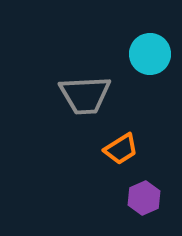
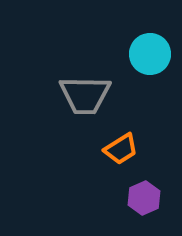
gray trapezoid: rotated 4 degrees clockwise
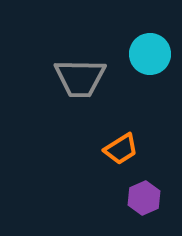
gray trapezoid: moved 5 px left, 17 px up
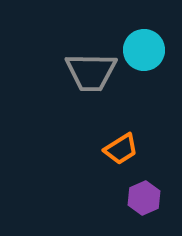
cyan circle: moved 6 px left, 4 px up
gray trapezoid: moved 11 px right, 6 px up
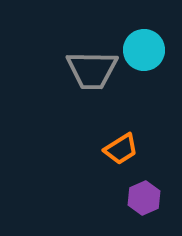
gray trapezoid: moved 1 px right, 2 px up
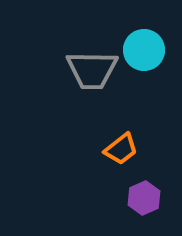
orange trapezoid: rotated 6 degrees counterclockwise
